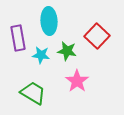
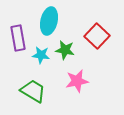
cyan ellipse: rotated 16 degrees clockwise
green star: moved 2 px left, 1 px up
pink star: rotated 25 degrees clockwise
green trapezoid: moved 2 px up
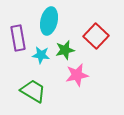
red square: moved 1 px left
green star: rotated 24 degrees counterclockwise
pink star: moved 6 px up
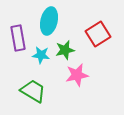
red square: moved 2 px right, 2 px up; rotated 15 degrees clockwise
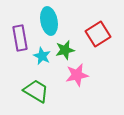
cyan ellipse: rotated 24 degrees counterclockwise
purple rectangle: moved 2 px right
cyan star: moved 1 px right, 1 px down; rotated 18 degrees clockwise
green trapezoid: moved 3 px right
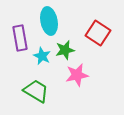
red square: moved 1 px up; rotated 25 degrees counterclockwise
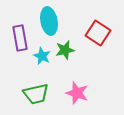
pink star: moved 18 px down; rotated 30 degrees clockwise
green trapezoid: moved 3 px down; rotated 136 degrees clockwise
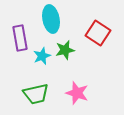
cyan ellipse: moved 2 px right, 2 px up
cyan star: rotated 24 degrees clockwise
